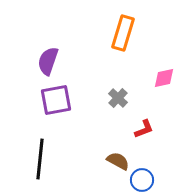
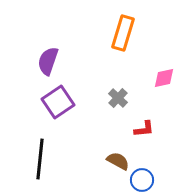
purple square: moved 2 px right, 2 px down; rotated 24 degrees counterclockwise
red L-shape: rotated 15 degrees clockwise
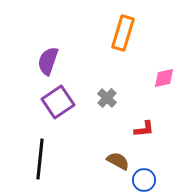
gray cross: moved 11 px left
blue circle: moved 2 px right
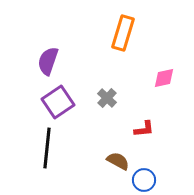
black line: moved 7 px right, 11 px up
